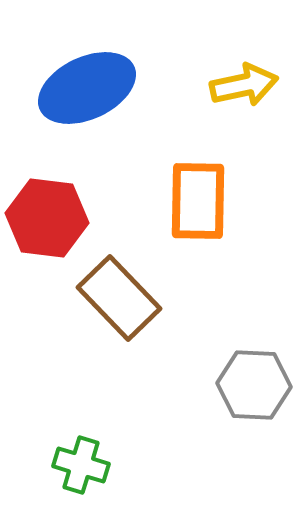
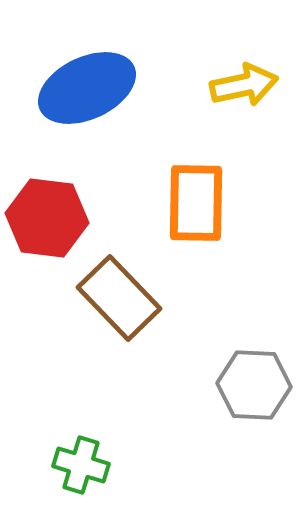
orange rectangle: moved 2 px left, 2 px down
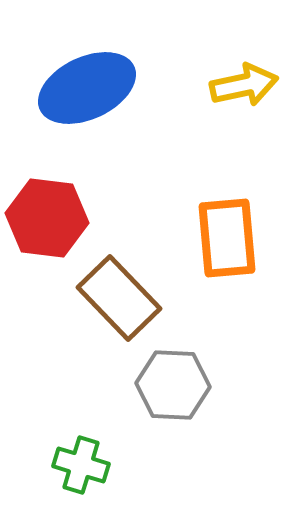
orange rectangle: moved 31 px right, 35 px down; rotated 6 degrees counterclockwise
gray hexagon: moved 81 px left
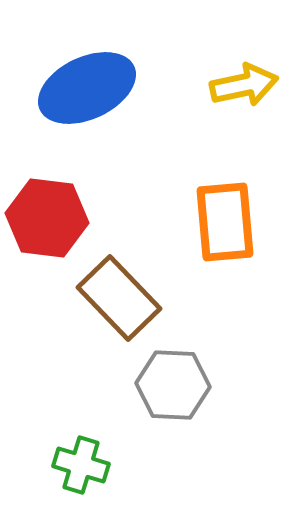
orange rectangle: moved 2 px left, 16 px up
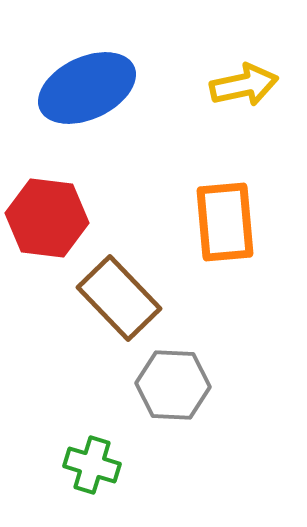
green cross: moved 11 px right
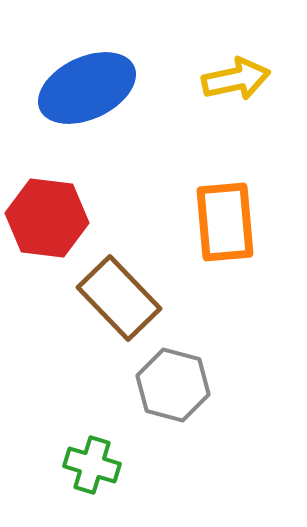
yellow arrow: moved 8 px left, 6 px up
gray hexagon: rotated 12 degrees clockwise
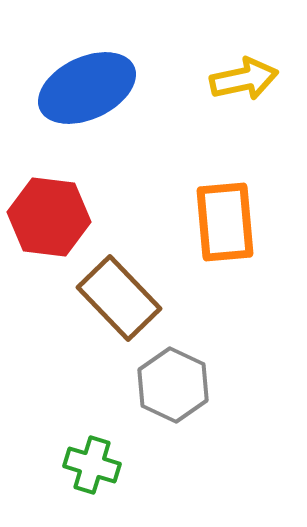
yellow arrow: moved 8 px right
red hexagon: moved 2 px right, 1 px up
gray hexagon: rotated 10 degrees clockwise
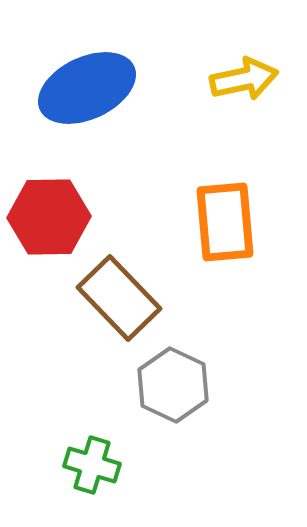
red hexagon: rotated 8 degrees counterclockwise
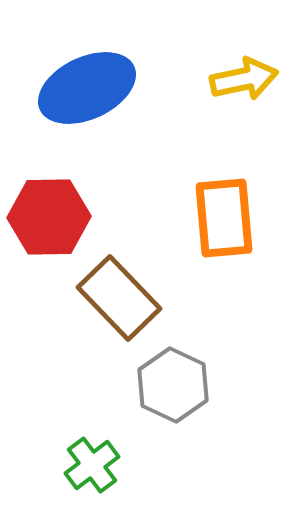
orange rectangle: moved 1 px left, 4 px up
green cross: rotated 36 degrees clockwise
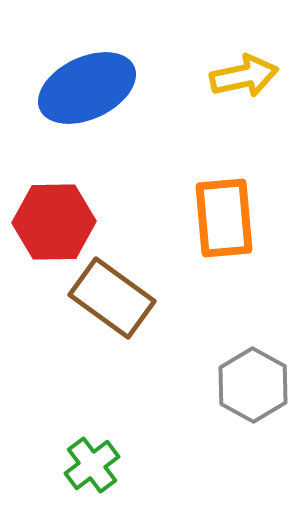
yellow arrow: moved 3 px up
red hexagon: moved 5 px right, 5 px down
brown rectangle: moved 7 px left; rotated 10 degrees counterclockwise
gray hexagon: moved 80 px right; rotated 4 degrees clockwise
